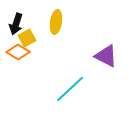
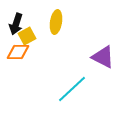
yellow square: moved 2 px up
orange diamond: rotated 30 degrees counterclockwise
purple triangle: moved 3 px left, 1 px down
cyan line: moved 2 px right
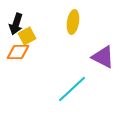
yellow ellipse: moved 17 px right
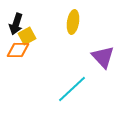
orange diamond: moved 2 px up
purple triangle: rotated 20 degrees clockwise
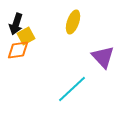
yellow ellipse: rotated 10 degrees clockwise
yellow square: moved 1 px left
orange diamond: rotated 10 degrees counterclockwise
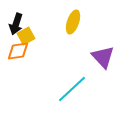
orange diamond: moved 1 px down
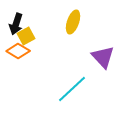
orange diamond: rotated 40 degrees clockwise
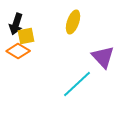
yellow square: rotated 18 degrees clockwise
cyan line: moved 5 px right, 5 px up
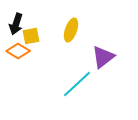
yellow ellipse: moved 2 px left, 8 px down
yellow square: moved 5 px right
purple triangle: rotated 35 degrees clockwise
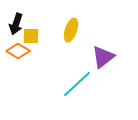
yellow square: rotated 12 degrees clockwise
